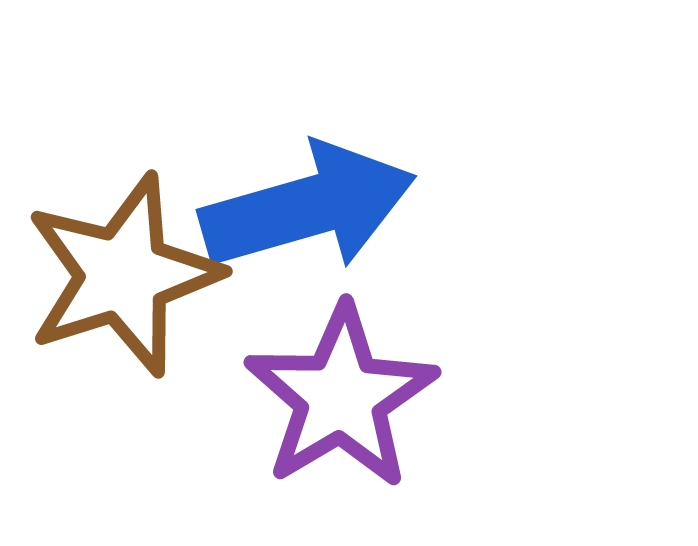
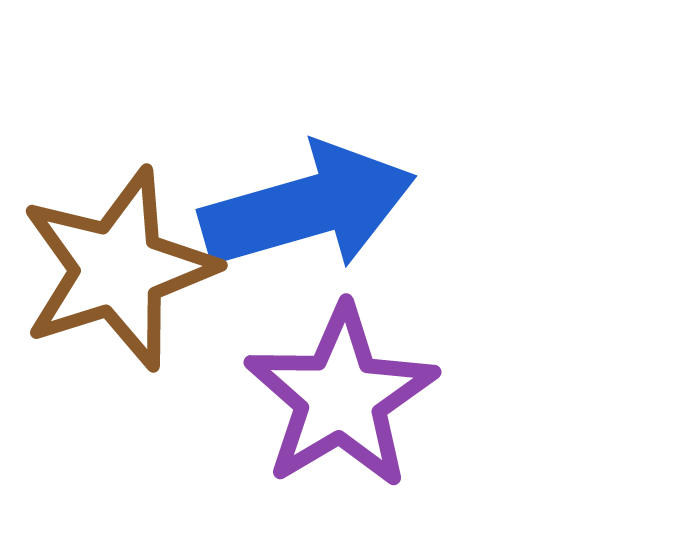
brown star: moved 5 px left, 6 px up
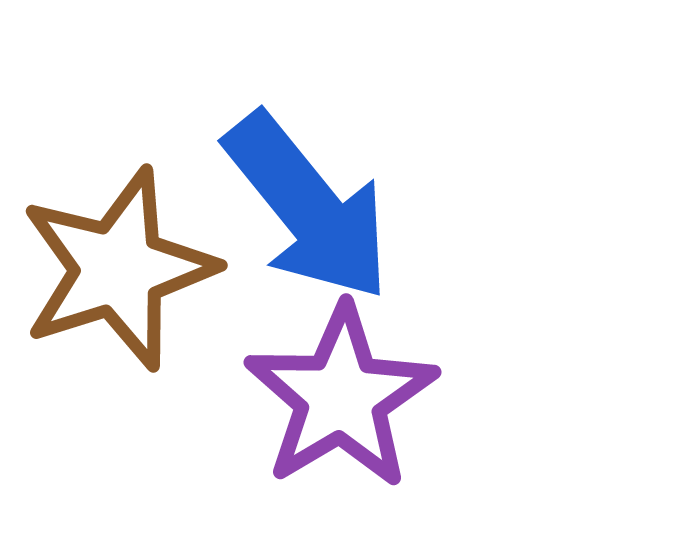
blue arrow: rotated 67 degrees clockwise
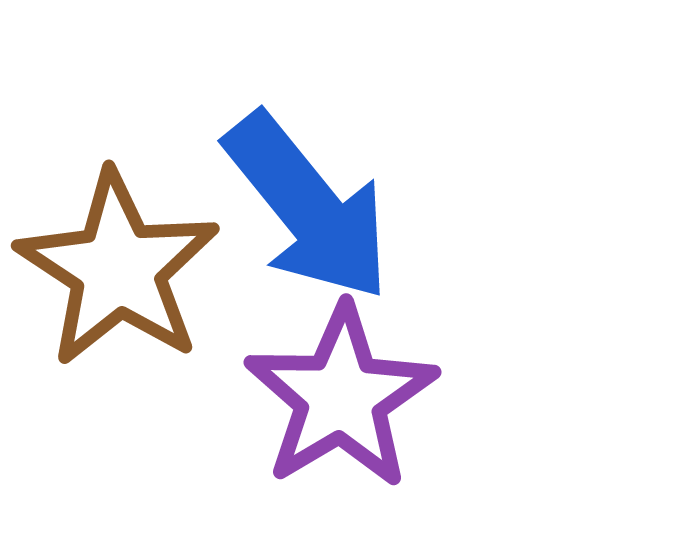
brown star: rotated 21 degrees counterclockwise
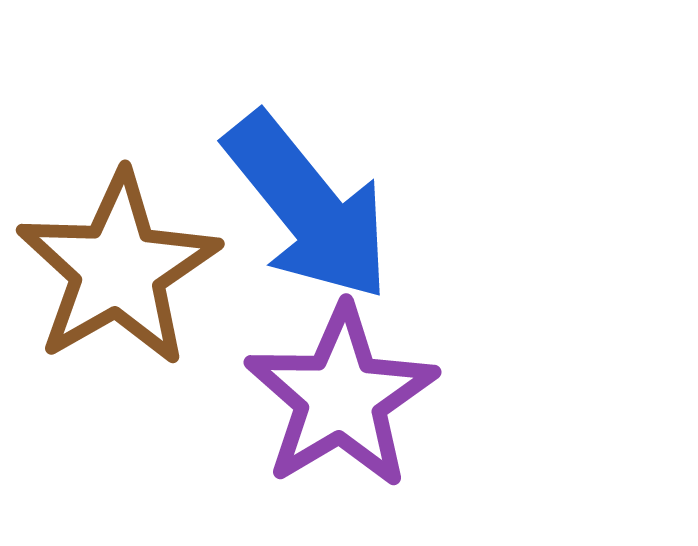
brown star: rotated 9 degrees clockwise
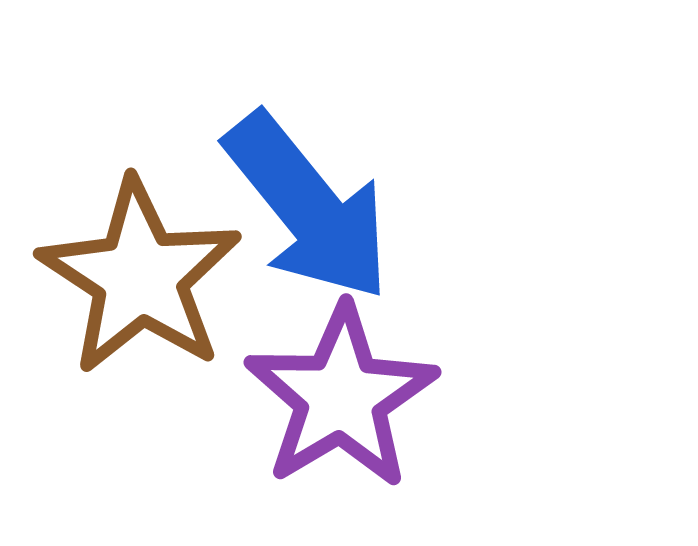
brown star: moved 22 px right, 8 px down; rotated 9 degrees counterclockwise
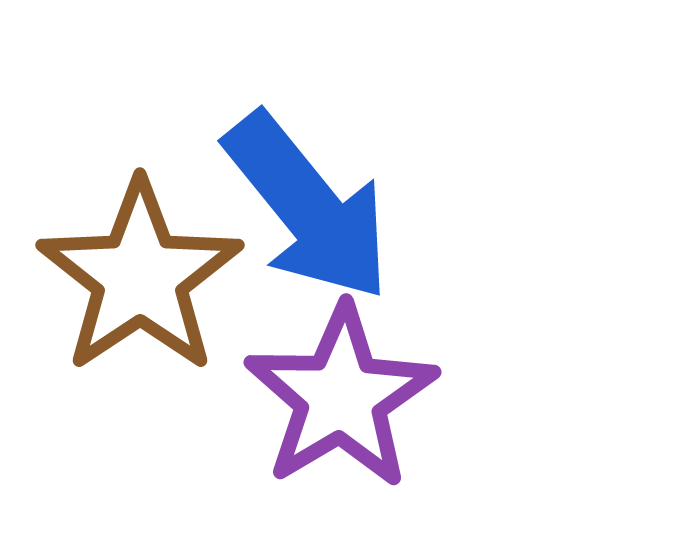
brown star: rotated 5 degrees clockwise
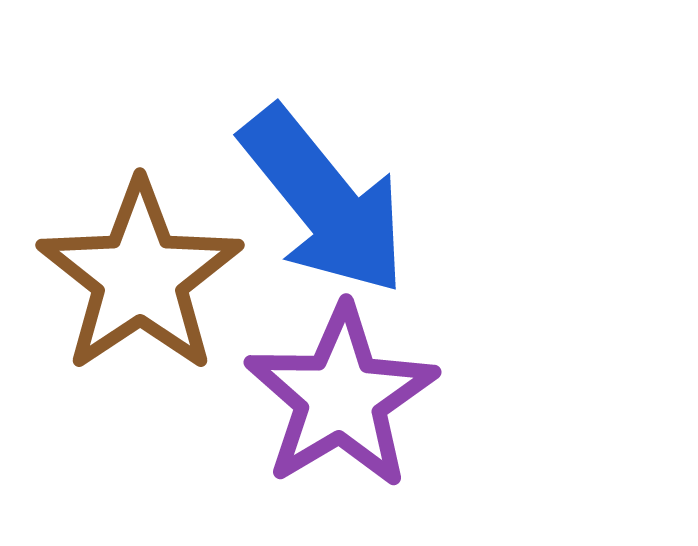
blue arrow: moved 16 px right, 6 px up
